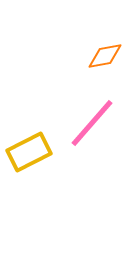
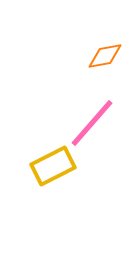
yellow rectangle: moved 24 px right, 14 px down
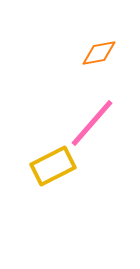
orange diamond: moved 6 px left, 3 px up
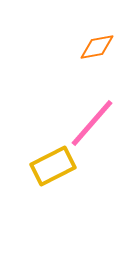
orange diamond: moved 2 px left, 6 px up
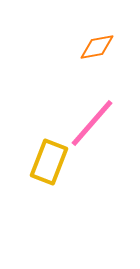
yellow rectangle: moved 4 px left, 4 px up; rotated 42 degrees counterclockwise
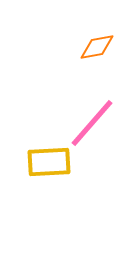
yellow rectangle: rotated 66 degrees clockwise
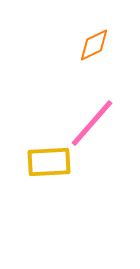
orange diamond: moved 3 px left, 2 px up; rotated 15 degrees counterclockwise
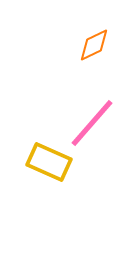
yellow rectangle: rotated 27 degrees clockwise
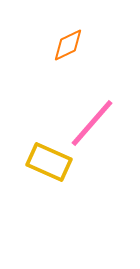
orange diamond: moved 26 px left
